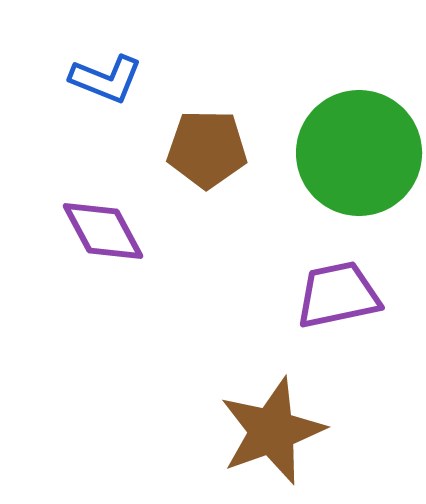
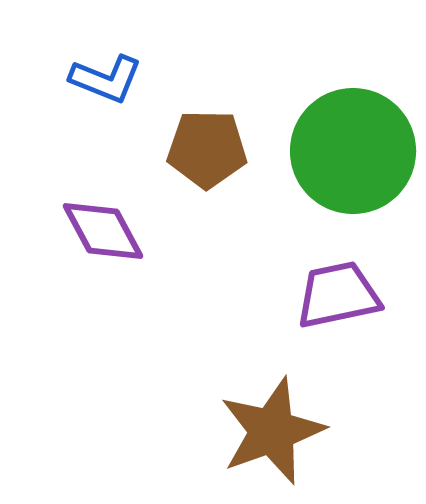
green circle: moved 6 px left, 2 px up
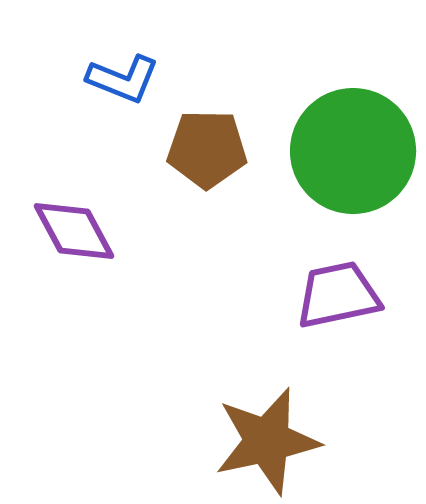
blue L-shape: moved 17 px right
purple diamond: moved 29 px left
brown star: moved 5 px left, 10 px down; rotated 8 degrees clockwise
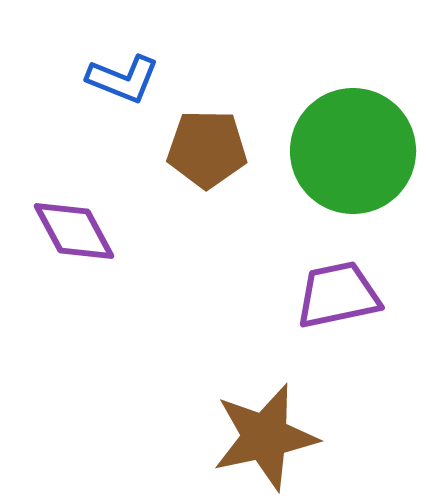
brown star: moved 2 px left, 4 px up
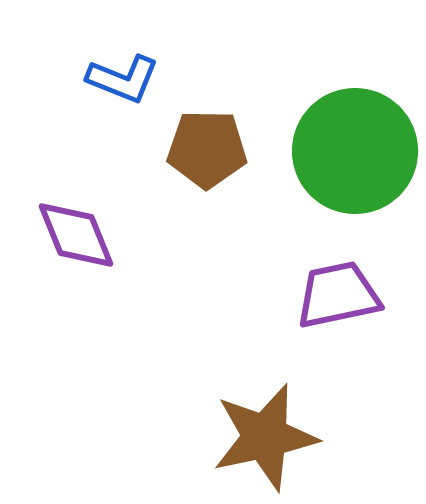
green circle: moved 2 px right
purple diamond: moved 2 px right, 4 px down; rotated 6 degrees clockwise
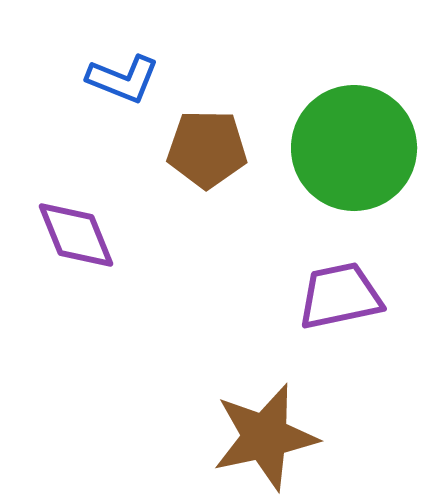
green circle: moved 1 px left, 3 px up
purple trapezoid: moved 2 px right, 1 px down
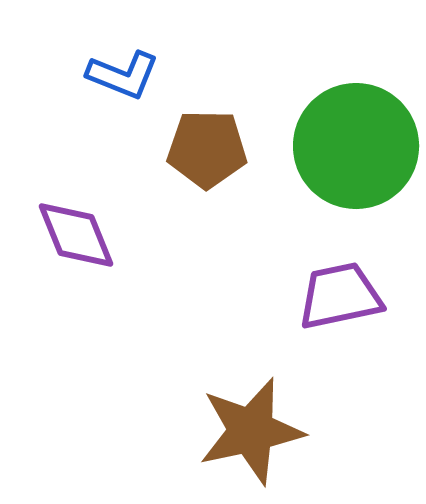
blue L-shape: moved 4 px up
green circle: moved 2 px right, 2 px up
brown star: moved 14 px left, 6 px up
